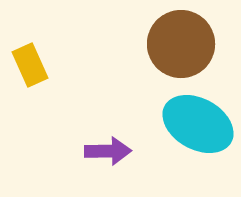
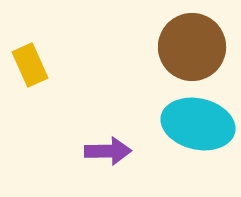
brown circle: moved 11 px right, 3 px down
cyan ellipse: rotated 16 degrees counterclockwise
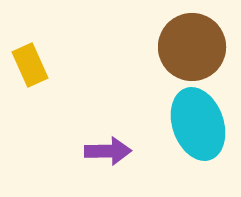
cyan ellipse: rotated 58 degrees clockwise
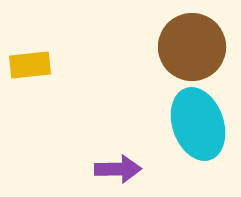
yellow rectangle: rotated 72 degrees counterclockwise
purple arrow: moved 10 px right, 18 px down
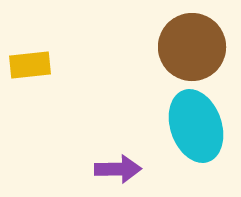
cyan ellipse: moved 2 px left, 2 px down
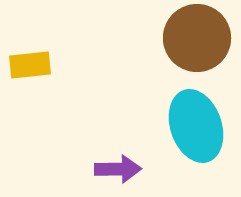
brown circle: moved 5 px right, 9 px up
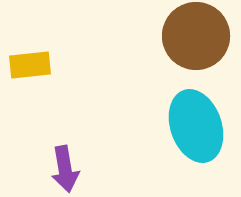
brown circle: moved 1 px left, 2 px up
purple arrow: moved 53 px left; rotated 81 degrees clockwise
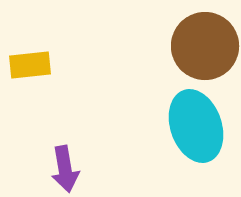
brown circle: moved 9 px right, 10 px down
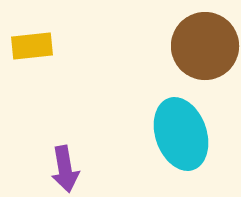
yellow rectangle: moved 2 px right, 19 px up
cyan ellipse: moved 15 px left, 8 px down
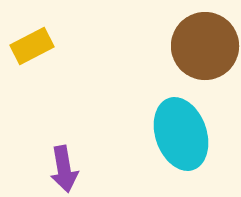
yellow rectangle: rotated 21 degrees counterclockwise
purple arrow: moved 1 px left
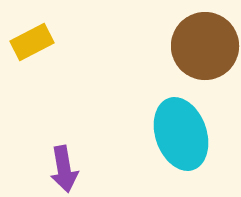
yellow rectangle: moved 4 px up
